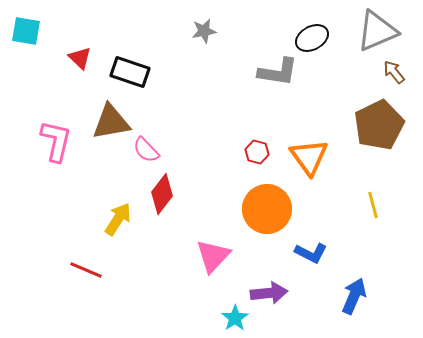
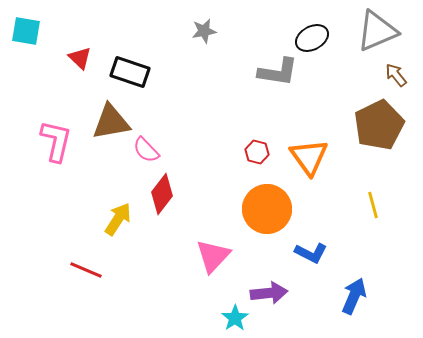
brown arrow: moved 2 px right, 3 px down
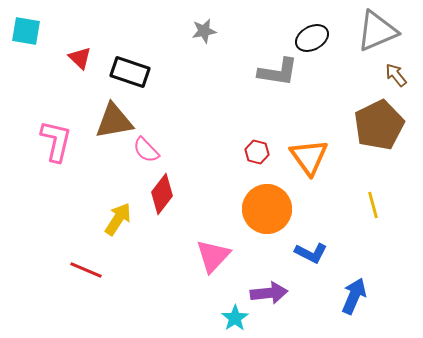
brown triangle: moved 3 px right, 1 px up
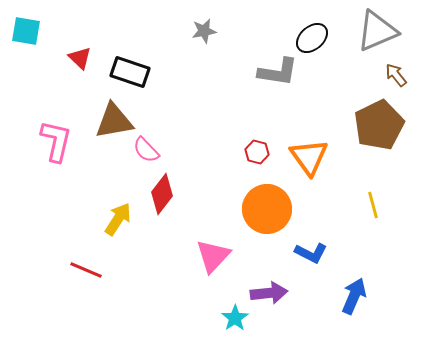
black ellipse: rotated 12 degrees counterclockwise
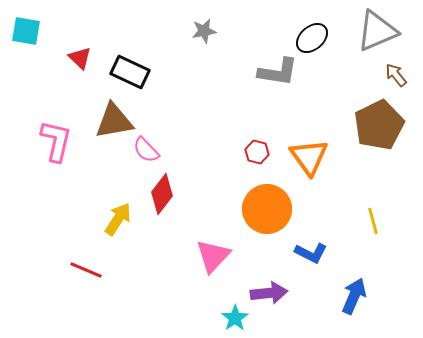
black rectangle: rotated 6 degrees clockwise
yellow line: moved 16 px down
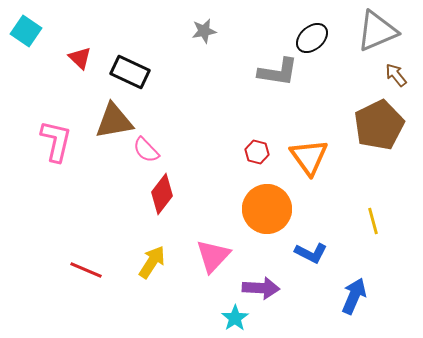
cyan square: rotated 24 degrees clockwise
yellow arrow: moved 34 px right, 43 px down
purple arrow: moved 8 px left, 5 px up; rotated 9 degrees clockwise
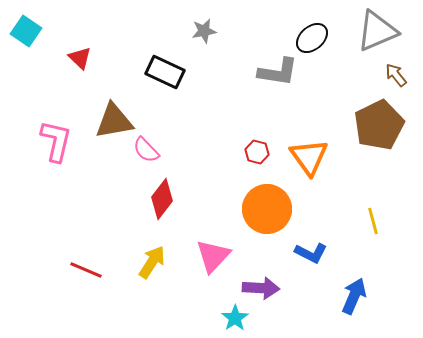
black rectangle: moved 35 px right
red diamond: moved 5 px down
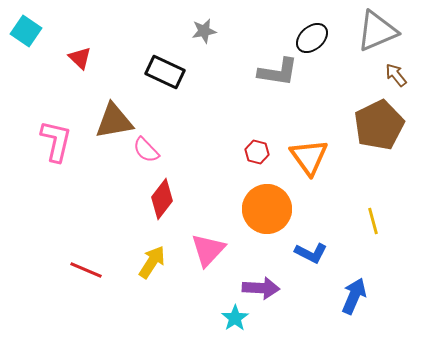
pink triangle: moved 5 px left, 6 px up
